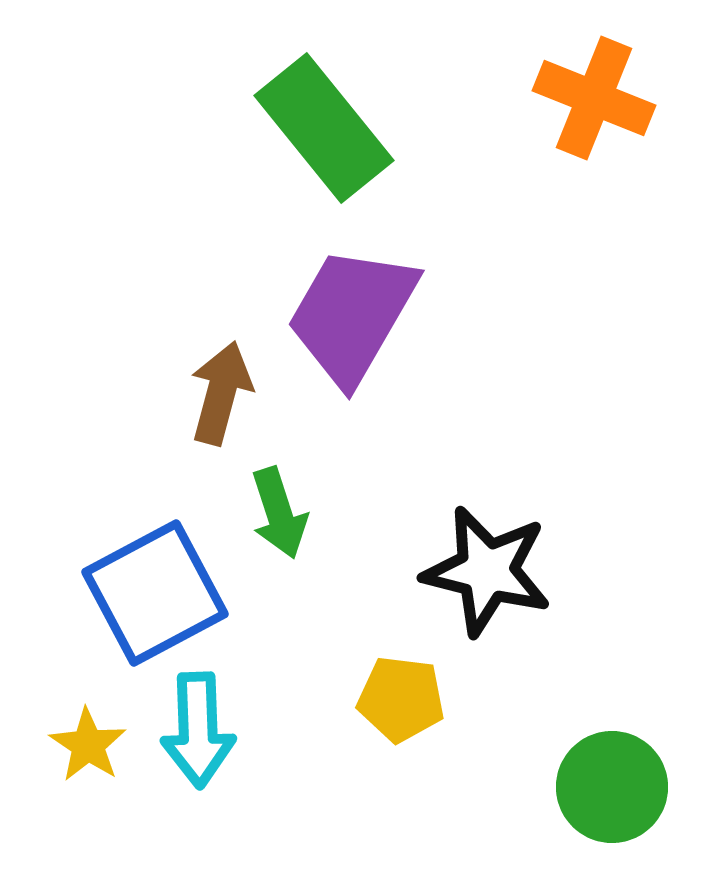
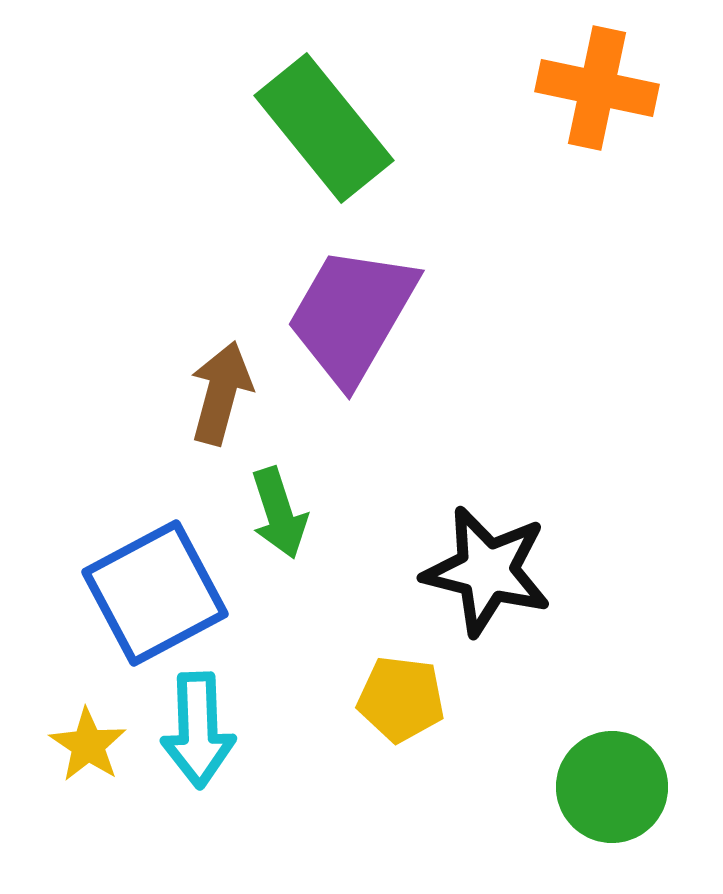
orange cross: moved 3 px right, 10 px up; rotated 10 degrees counterclockwise
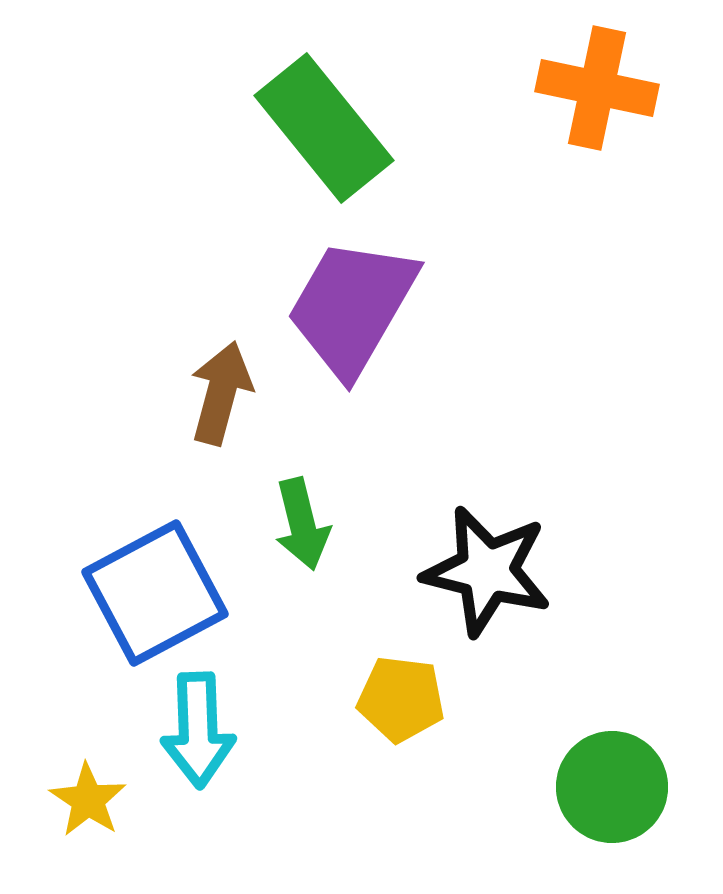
purple trapezoid: moved 8 px up
green arrow: moved 23 px right, 11 px down; rotated 4 degrees clockwise
yellow star: moved 55 px down
